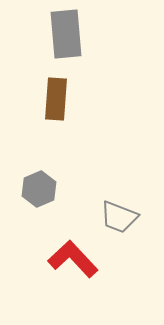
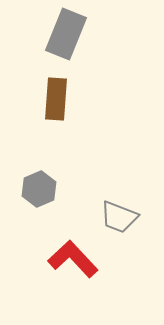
gray rectangle: rotated 27 degrees clockwise
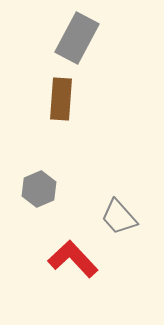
gray rectangle: moved 11 px right, 4 px down; rotated 6 degrees clockwise
brown rectangle: moved 5 px right
gray trapezoid: rotated 27 degrees clockwise
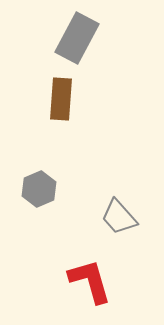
red L-shape: moved 17 px right, 22 px down; rotated 27 degrees clockwise
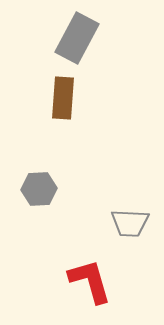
brown rectangle: moved 2 px right, 1 px up
gray hexagon: rotated 20 degrees clockwise
gray trapezoid: moved 11 px right, 6 px down; rotated 45 degrees counterclockwise
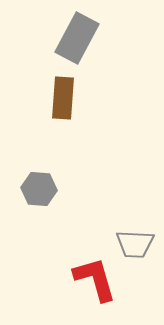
gray hexagon: rotated 8 degrees clockwise
gray trapezoid: moved 5 px right, 21 px down
red L-shape: moved 5 px right, 2 px up
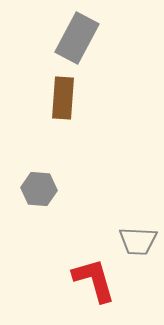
gray trapezoid: moved 3 px right, 3 px up
red L-shape: moved 1 px left, 1 px down
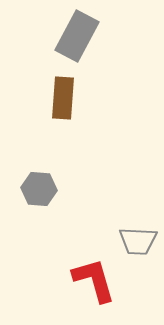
gray rectangle: moved 2 px up
